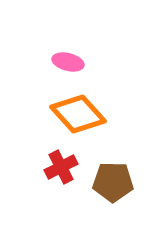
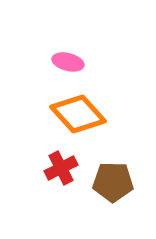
red cross: moved 1 px down
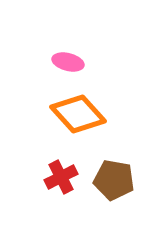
red cross: moved 9 px down
brown pentagon: moved 1 px right, 2 px up; rotated 9 degrees clockwise
